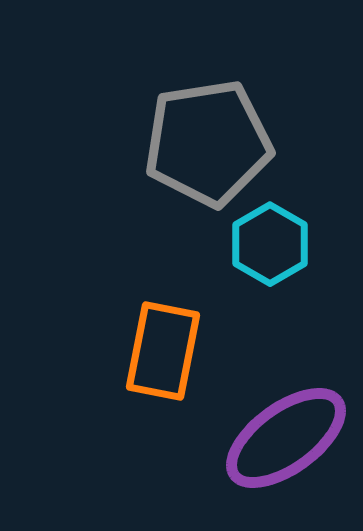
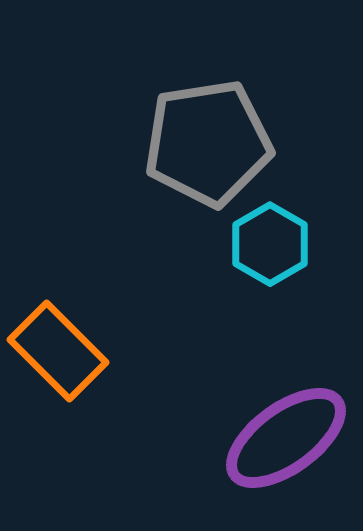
orange rectangle: moved 105 px left; rotated 56 degrees counterclockwise
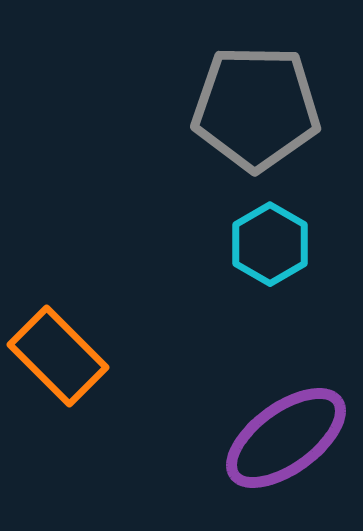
gray pentagon: moved 48 px right, 35 px up; rotated 10 degrees clockwise
orange rectangle: moved 5 px down
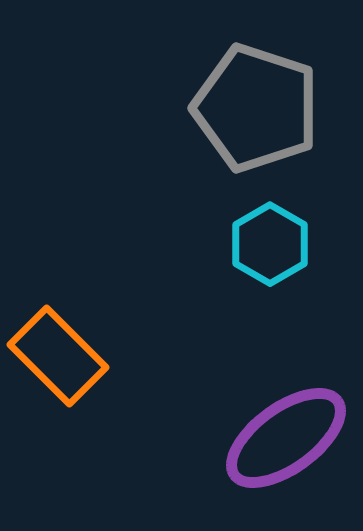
gray pentagon: rotated 17 degrees clockwise
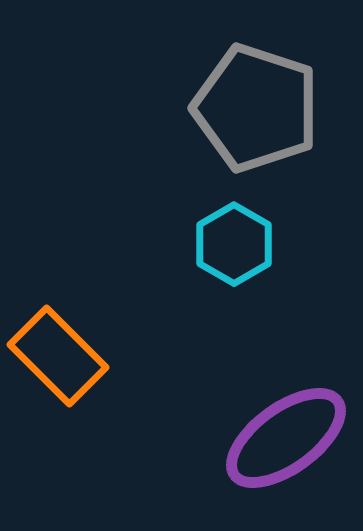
cyan hexagon: moved 36 px left
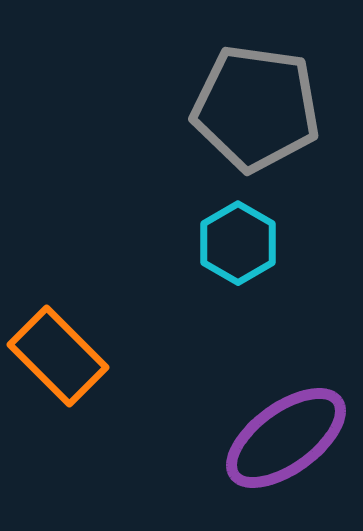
gray pentagon: rotated 10 degrees counterclockwise
cyan hexagon: moved 4 px right, 1 px up
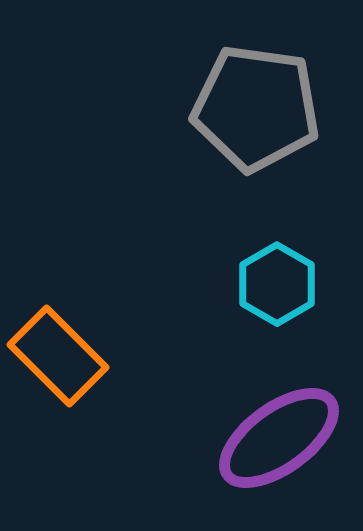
cyan hexagon: moved 39 px right, 41 px down
purple ellipse: moved 7 px left
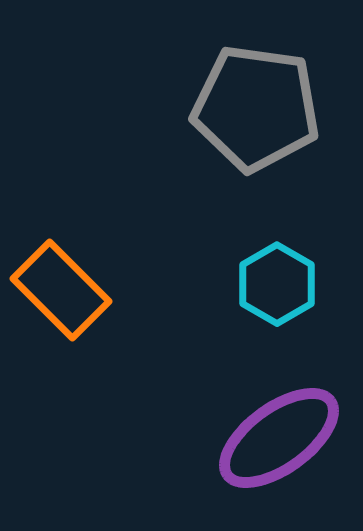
orange rectangle: moved 3 px right, 66 px up
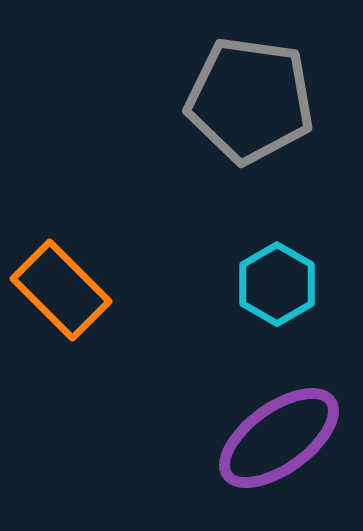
gray pentagon: moved 6 px left, 8 px up
